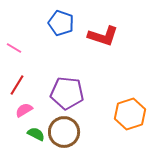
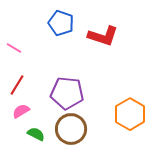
pink semicircle: moved 3 px left, 1 px down
orange hexagon: rotated 12 degrees counterclockwise
brown circle: moved 7 px right, 3 px up
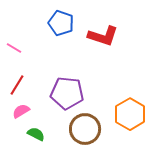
brown circle: moved 14 px right
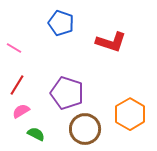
red L-shape: moved 8 px right, 6 px down
purple pentagon: rotated 12 degrees clockwise
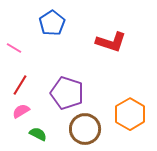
blue pentagon: moved 9 px left; rotated 20 degrees clockwise
red line: moved 3 px right
green semicircle: moved 2 px right
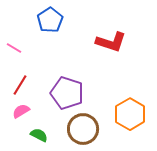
blue pentagon: moved 2 px left, 3 px up
brown circle: moved 2 px left
green semicircle: moved 1 px right, 1 px down
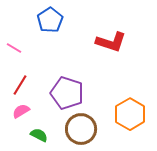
brown circle: moved 2 px left
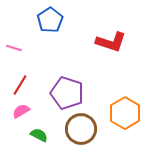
pink line: rotated 14 degrees counterclockwise
orange hexagon: moved 5 px left, 1 px up
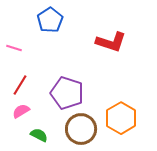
orange hexagon: moved 4 px left, 5 px down
